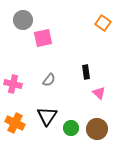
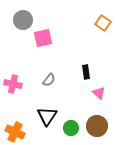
orange cross: moved 9 px down
brown circle: moved 3 px up
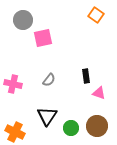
orange square: moved 7 px left, 8 px up
black rectangle: moved 4 px down
pink triangle: rotated 24 degrees counterclockwise
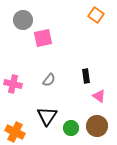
pink triangle: moved 3 px down; rotated 16 degrees clockwise
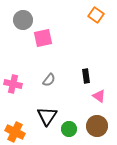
green circle: moved 2 px left, 1 px down
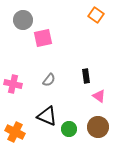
black triangle: rotated 40 degrees counterclockwise
brown circle: moved 1 px right, 1 px down
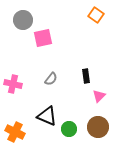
gray semicircle: moved 2 px right, 1 px up
pink triangle: rotated 40 degrees clockwise
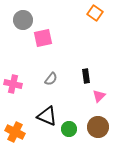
orange square: moved 1 px left, 2 px up
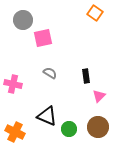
gray semicircle: moved 1 px left, 6 px up; rotated 96 degrees counterclockwise
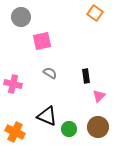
gray circle: moved 2 px left, 3 px up
pink square: moved 1 px left, 3 px down
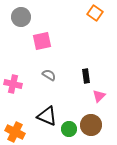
gray semicircle: moved 1 px left, 2 px down
brown circle: moved 7 px left, 2 px up
